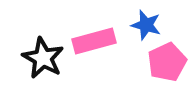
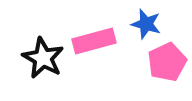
blue star: moved 1 px up
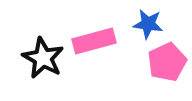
blue star: moved 2 px right; rotated 8 degrees counterclockwise
